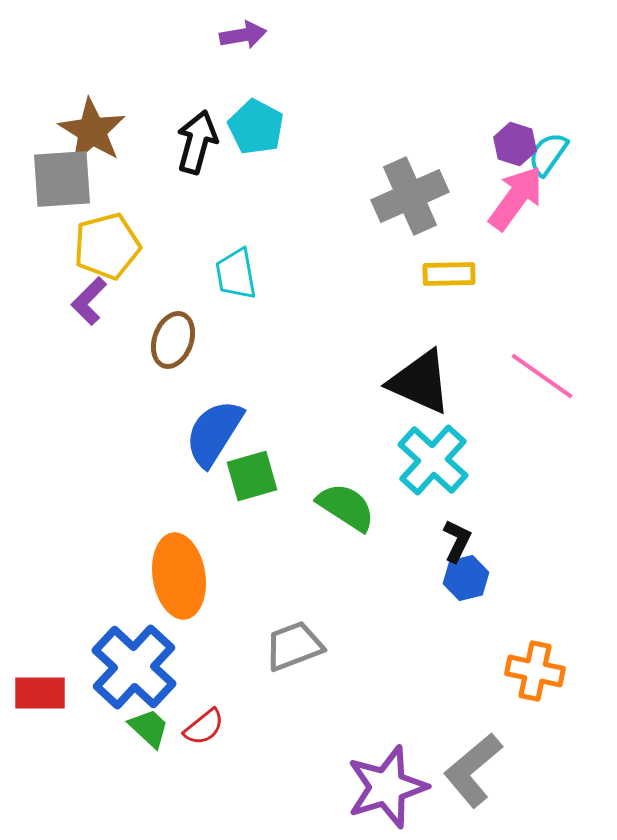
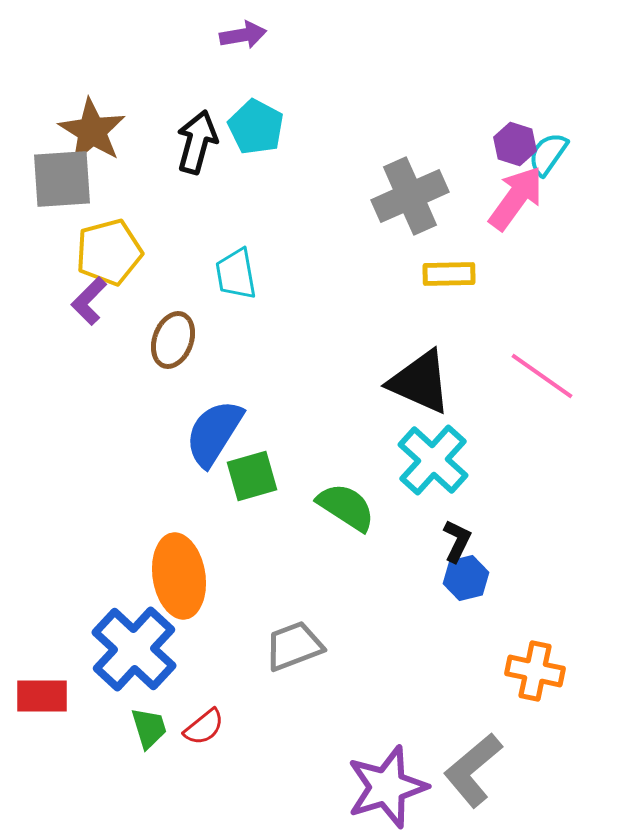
yellow pentagon: moved 2 px right, 6 px down
blue cross: moved 18 px up
red rectangle: moved 2 px right, 3 px down
green trapezoid: rotated 30 degrees clockwise
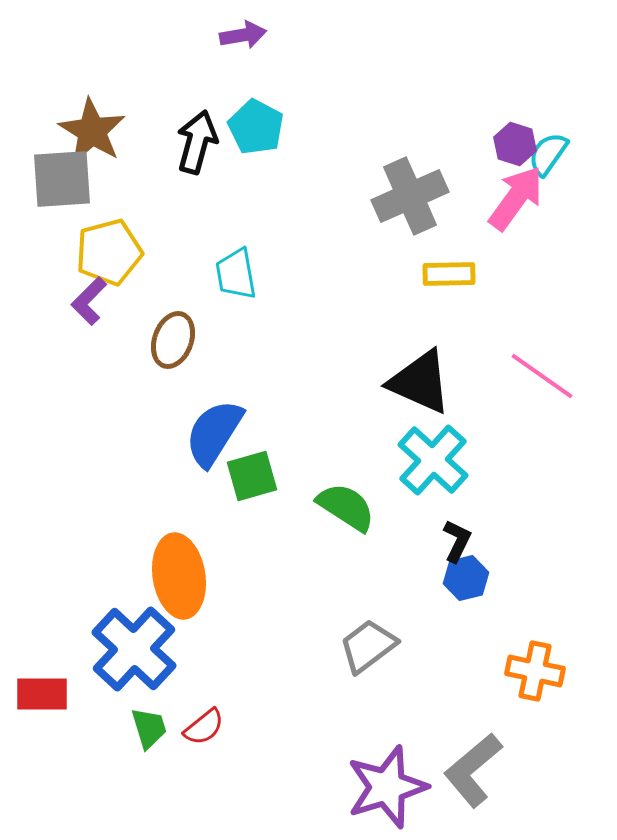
gray trapezoid: moved 74 px right; rotated 16 degrees counterclockwise
red rectangle: moved 2 px up
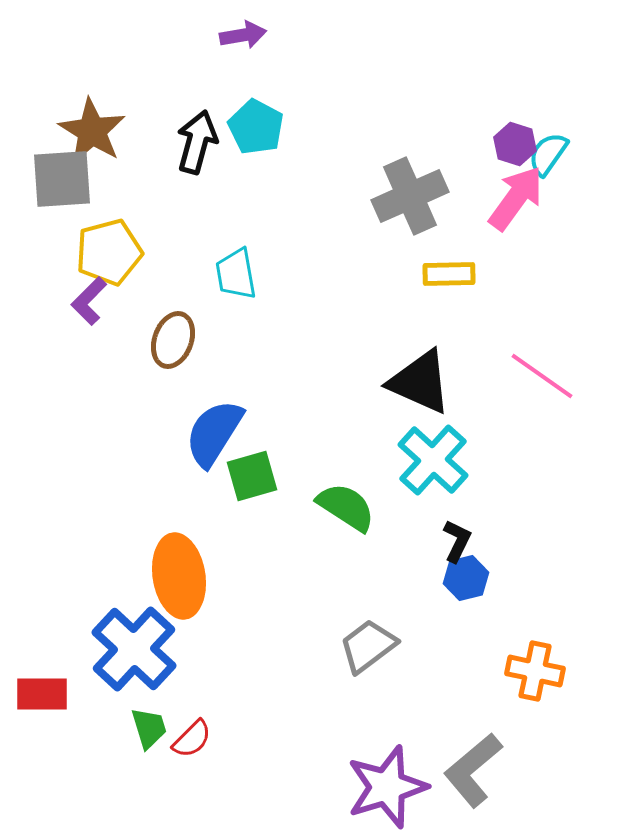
red semicircle: moved 12 px left, 12 px down; rotated 6 degrees counterclockwise
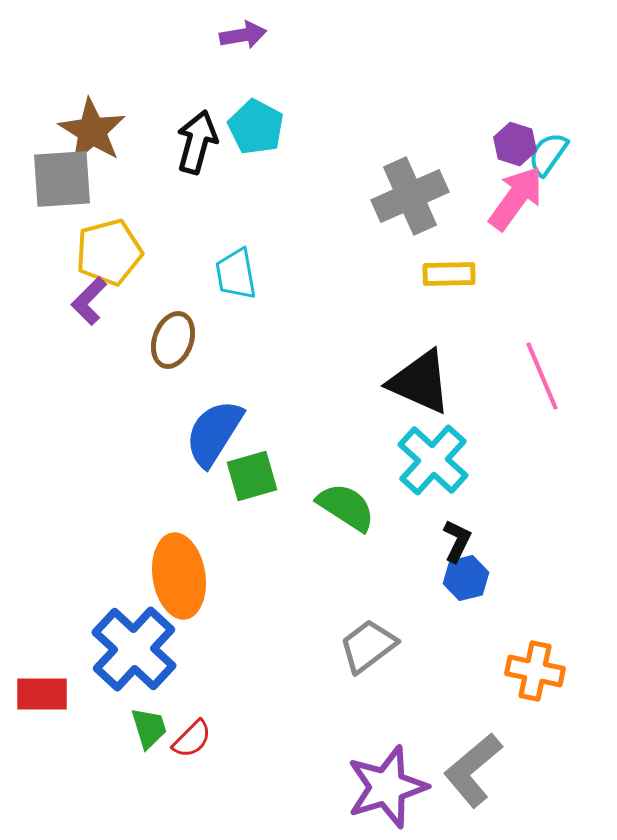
pink line: rotated 32 degrees clockwise
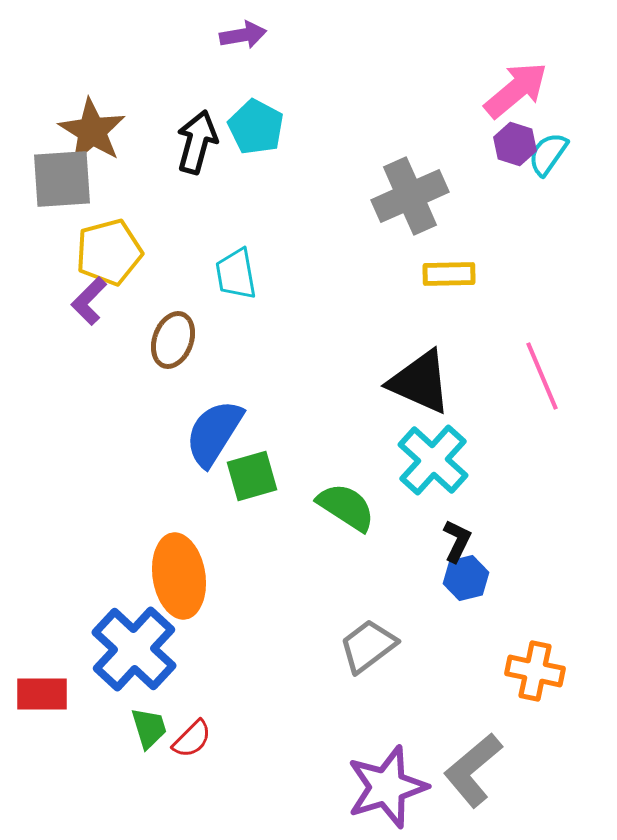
pink arrow: moved 108 px up; rotated 14 degrees clockwise
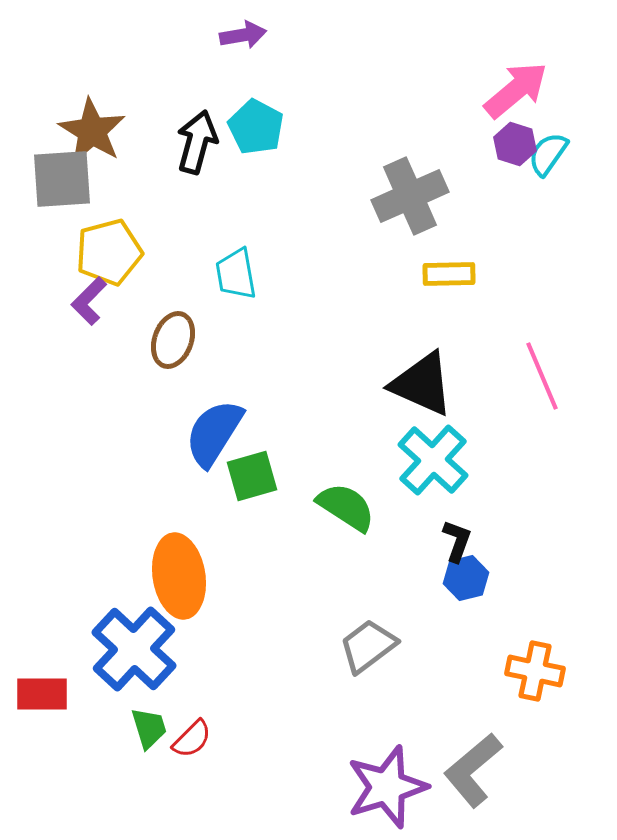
black triangle: moved 2 px right, 2 px down
black L-shape: rotated 6 degrees counterclockwise
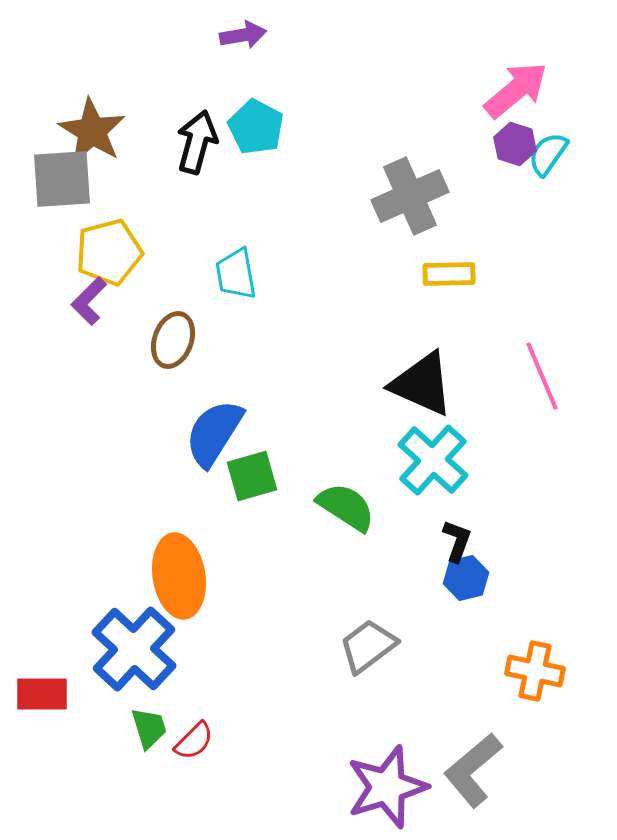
red semicircle: moved 2 px right, 2 px down
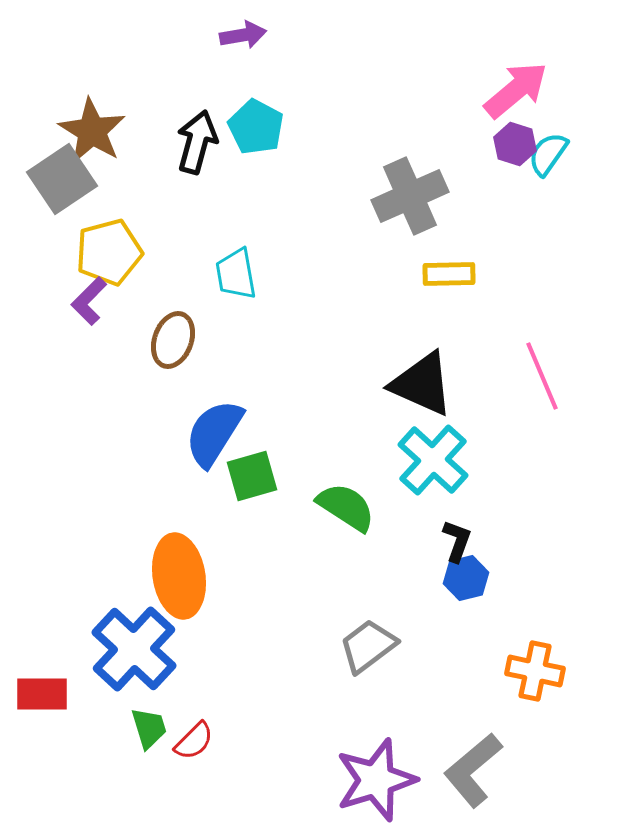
gray square: rotated 30 degrees counterclockwise
purple star: moved 11 px left, 7 px up
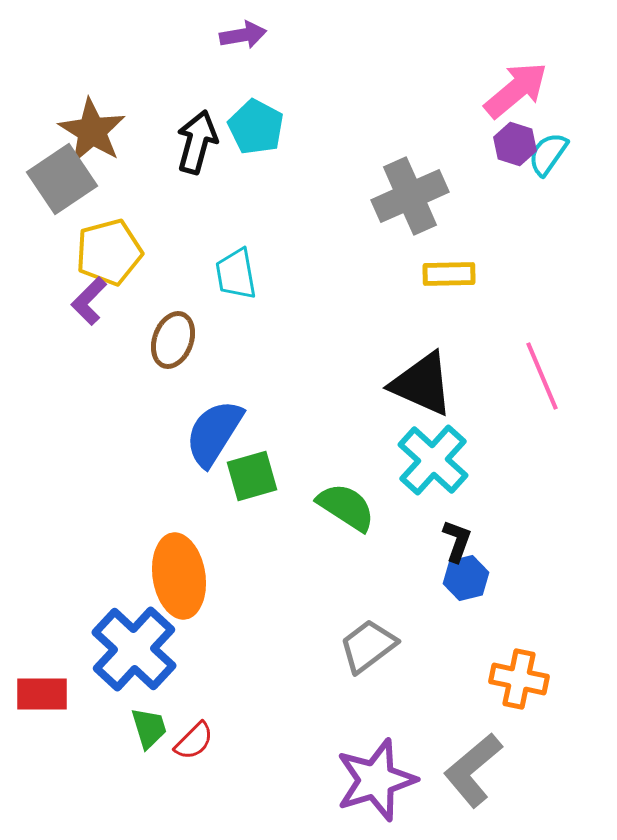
orange cross: moved 16 px left, 8 px down
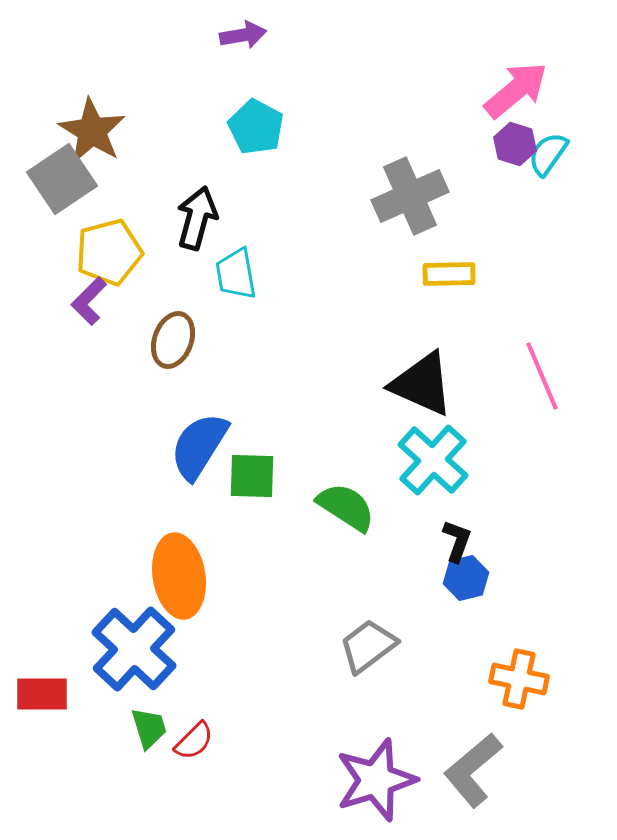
black arrow: moved 76 px down
blue semicircle: moved 15 px left, 13 px down
green square: rotated 18 degrees clockwise
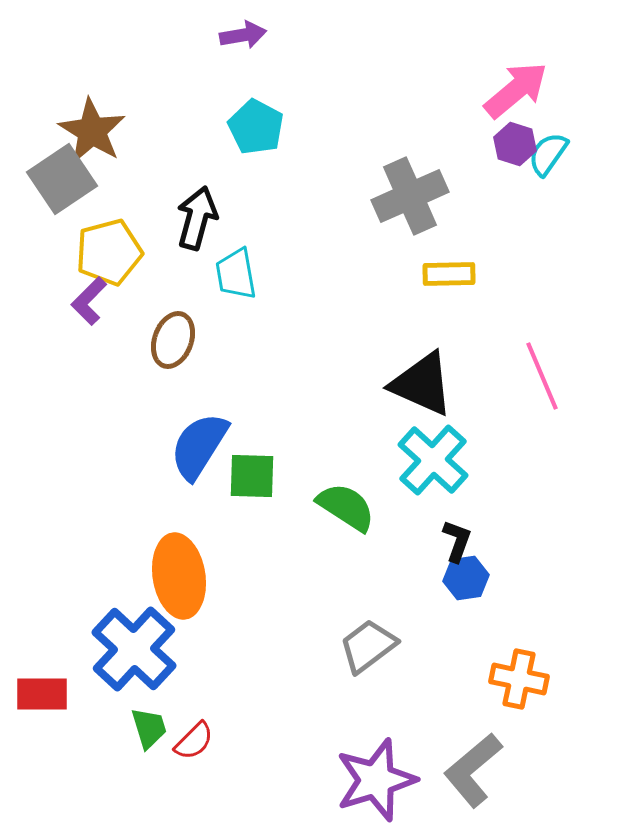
blue hexagon: rotated 6 degrees clockwise
